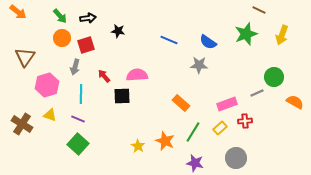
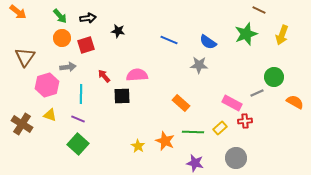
gray arrow: moved 7 px left; rotated 112 degrees counterclockwise
pink rectangle: moved 5 px right, 1 px up; rotated 48 degrees clockwise
green line: rotated 60 degrees clockwise
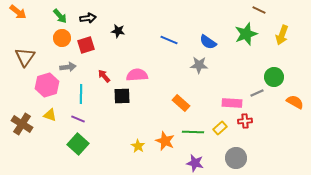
pink rectangle: rotated 24 degrees counterclockwise
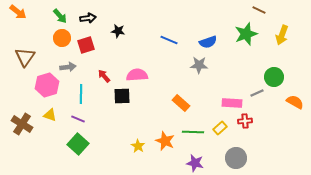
blue semicircle: rotated 54 degrees counterclockwise
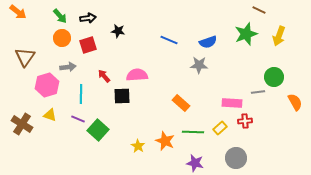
yellow arrow: moved 3 px left, 1 px down
red square: moved 2 px right
gray line: moved 1 px right, 1 px up; rotated 16 degrees clockwise
orange semicircle: rotated 30 degrees clockwise
green square: moved 20 px right, 14 px up
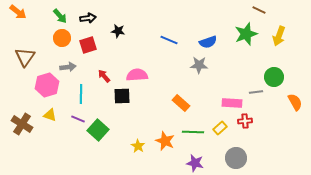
gray line: moved 2 px left
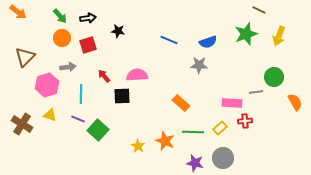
brown triangle: rotated 10 degrees clockwise
gray circle: moved 13 px left
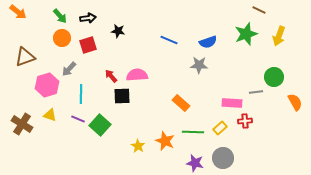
brown triangle: rotated 25 degrees clockwise
gray arrow: moved 1 px right, 2 px down; rotated 140 degrees clockwise
red arrow: moved 7 px right
green square: moved 2 px right, 5 px up
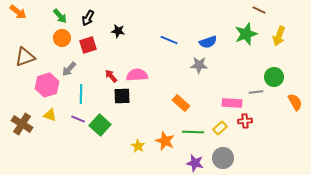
black arrow: rotated 126 degrees clockwise
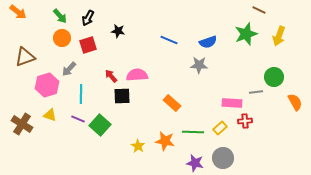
orange rectangle: moved 9 px left
orange star: rotated 12 degrees counterclockwise
